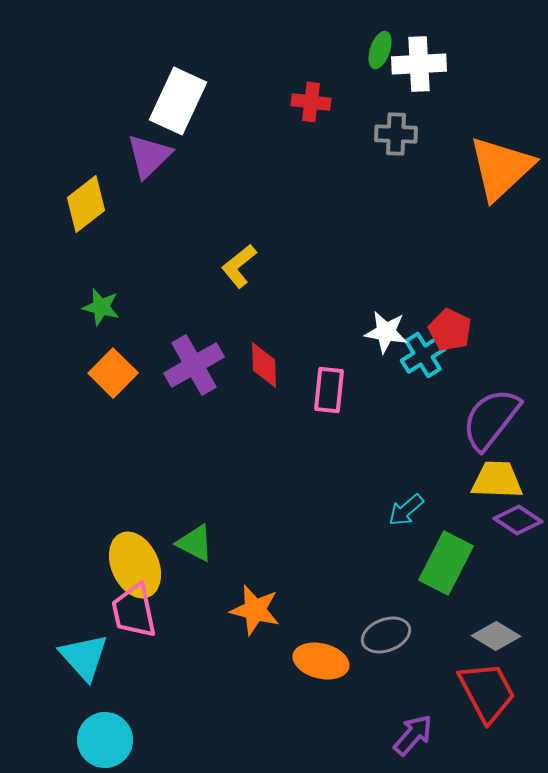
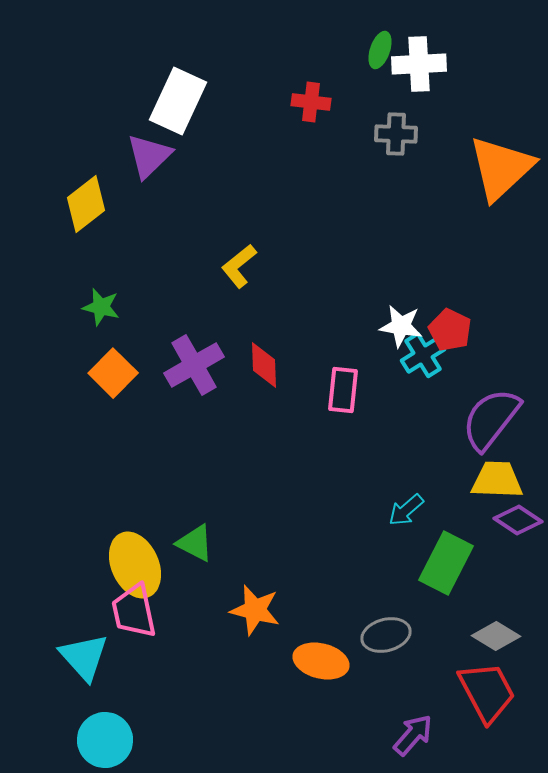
white star: moved 15 px right, 6 px up
pink rectangle: moved 14 px right
gray ellipse: rotated 6 degrees clockwise
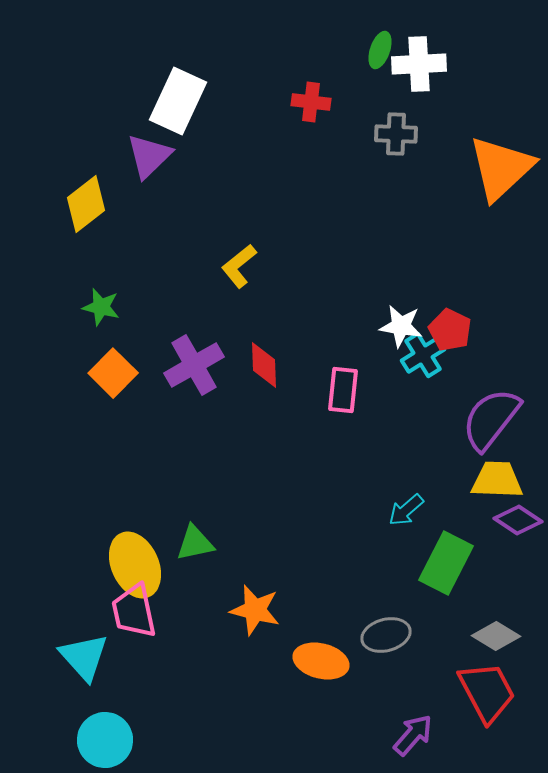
green triangle: rotated 39 degrees counterclockwise
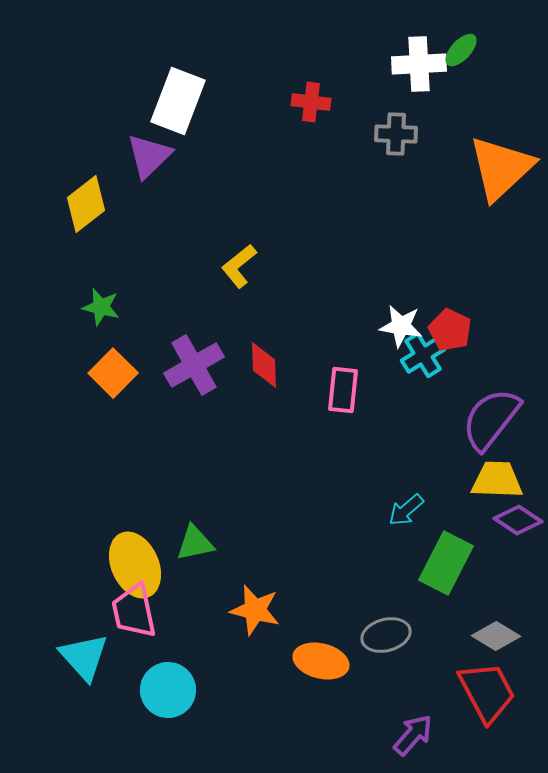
green ellipse: moved 81 px right; rotated 24 degrees clockwise
white rectangle: rotated 4 degrees counterclockwise
cyan circle: moved 63 px right, 50 px up
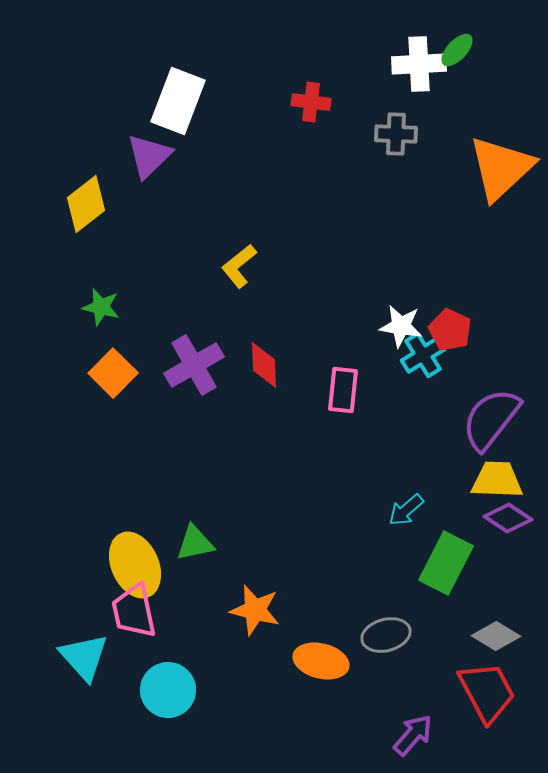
green ellipse: moved 4 px left
purple diamond: moved 10 px left, 2 px up
